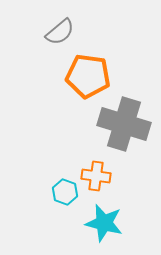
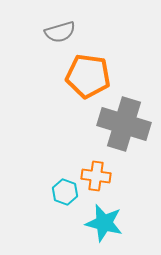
gray semicircle: rotated 24 degrees clockwise
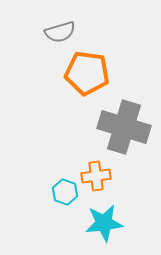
orange pentagon: moved 1 px left, 3 px up
gray cross: moved 3 px down
orange cross: rotated 16 degrees counterclockwise
cyan star: rotated 21 degrees counterclockwise
